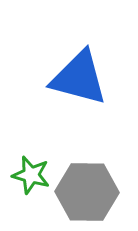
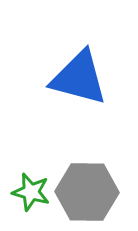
green star: moved 17 px down
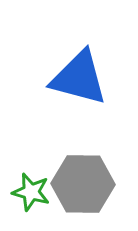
gray hexagon: moved 4 px left, 8 px up
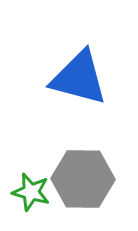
gray hexagon: moved 5 px up
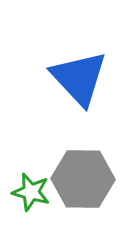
blue triangle: rotated 32 degrees clockwise
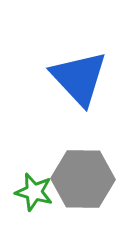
green star: moved 3 px right
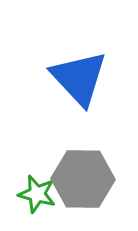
green star: moved 3 px right, 2 px down
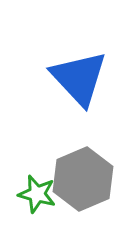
gray hexagon: rotated 24 degrees counterclockwise
